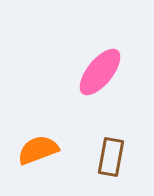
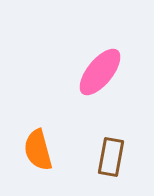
orange semicircle: rotated 84 degrees counterclockwise
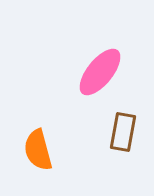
brown rectangle: moved 12 px right, 25 px up
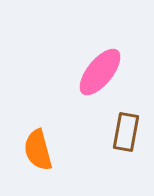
brown rectangle: moved 3 px right
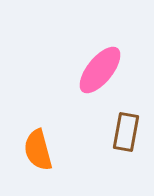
pink ellipse: moved 2 px up
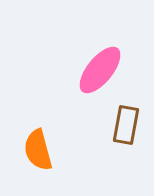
brown rectangle: moved 7 px up
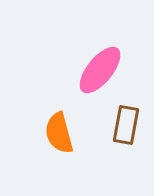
orange semicircle: moved 21 px right, 17 px up
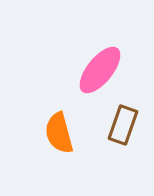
brown rectangle: moved 3 px left; rotated 9 degrees clockwise
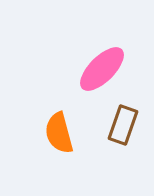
pink ellipse: moved 2 px right, 1 px up; rotated 6 degrees clockwise
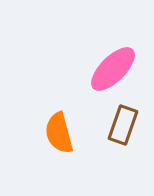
pink ellipse: moved 11 px right
